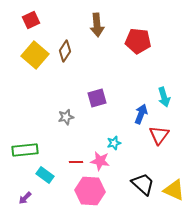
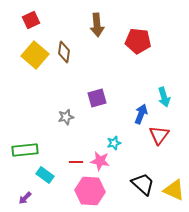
brown diamond: moved 1 px left, 1 px down; rotated 25 degrees counterclockwise
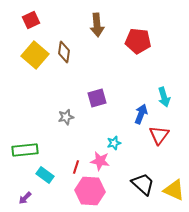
red line: moved 5 px down; rotated 72 degrees counterclockwise
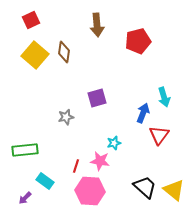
red pentagon: rotated 20 degrees counterclockwise
blue arrow: moved 2 px right, 1 px up
red line: moved 1 px up
cyan rectangle: moved 6 px down
black trapezoid: moved 2 px right, 3 px down
yellow triangle: rotated 15 degrees clockwise
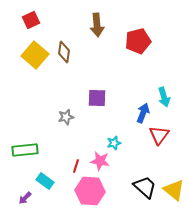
purple square: rotated 18 degrees clockwise
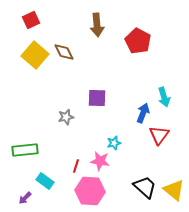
red pentagon: rotated 30 degrees counterclockwise
brown diamond: rotated 35 degrees counterclockwise
